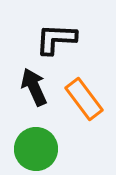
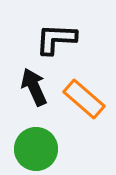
orange rectangle: rotated 12 degrees counterclockwise
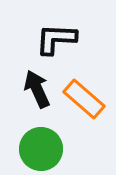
black arrow: moved 3 px right, 2 px down
green circle: moved 5 px right
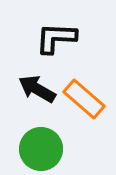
black L-shape: moved 1 px up
black arrow: rotated 36 degrees counterclockwise
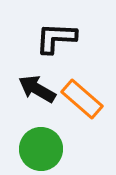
orange rectangle: moved 2 px left
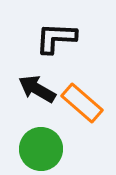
orange rectangle: moved 4 px down
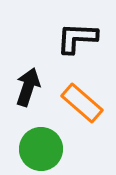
black L-shape: moved 21 px right
black arrow: moved 9 px left, 2 px up; rotated 78 degrees clockwise
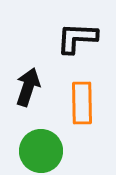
orange rectangle: rotated 48 degrees clockwise
green circle: moved 2 px down
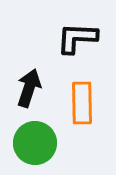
black arrow: moved 1 px right, 1 px down
green circle: moved 6 px left, 8 px up
